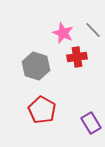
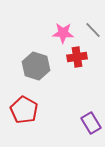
pink star: rotated 20 degrees counterclockwise
red pentagon: moved 18 px left
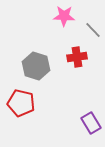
pink star: moved 1 px right, 17 px up
red pentagon: moved 3 px left, 7 px up; rotated 16 degrees counterclockwise
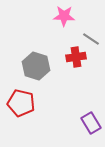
gray line: moved 2 px left, 9 px down; rotated 12 degrees counterclockwise
red cross: moved 1 px left
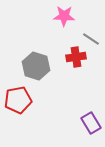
red pentagon: moved 3 px left, 3 px up; rotated 24 degrees counterclockwise
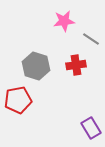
pink star: moved 5 px down; rotated 10 degrees counterclockwise
red cross: moved 8 px down
purple rectangle: moved 5 px down
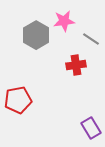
gray hexagon: moved 31 px up; rotated 12 degrees clockwise
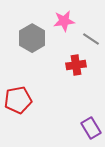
gray hexagon: moved 4 px left, 3 px down
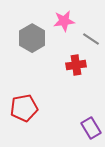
red pentagon: moved 6 px right, 8 px down
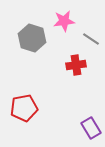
gray hexagon: rotated 12 degrees counterclockwise
